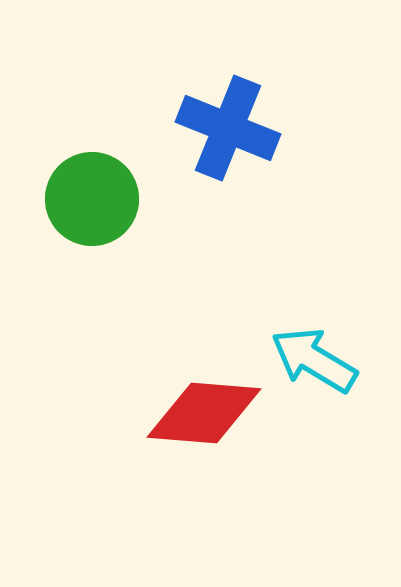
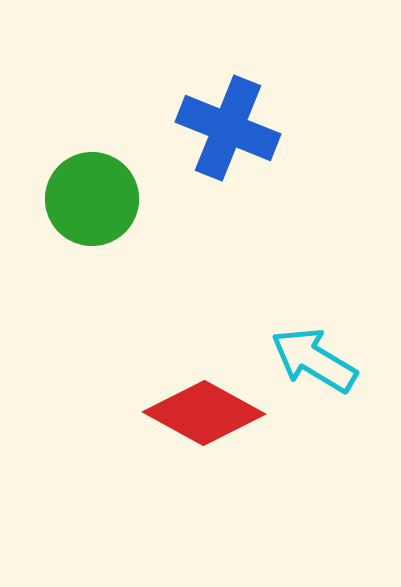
red diamond: rotated 24 degrees clockwise
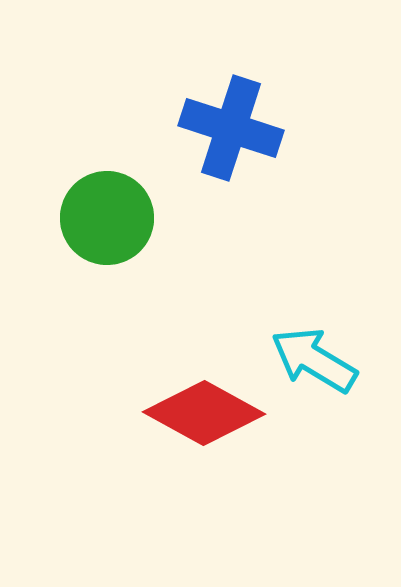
blue cross: moved 3 px right; rotated 4 degrees counterclockwise
green circle: moved 15 px right, 19 px down
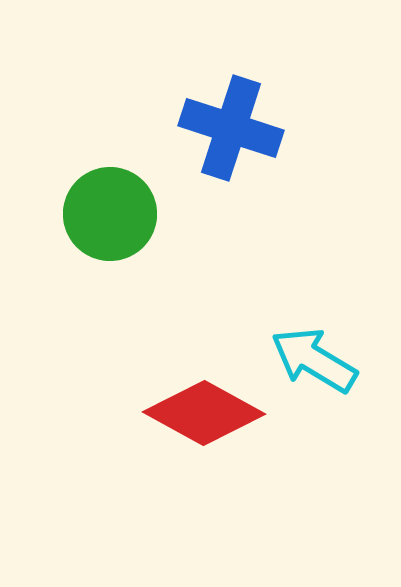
green circle: moved 3 px right, 4 px up
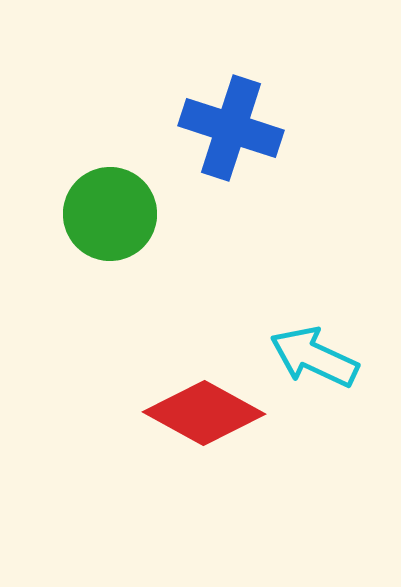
cyan arrow: moved 3 px up; rotated 6 degrees counterclockwise
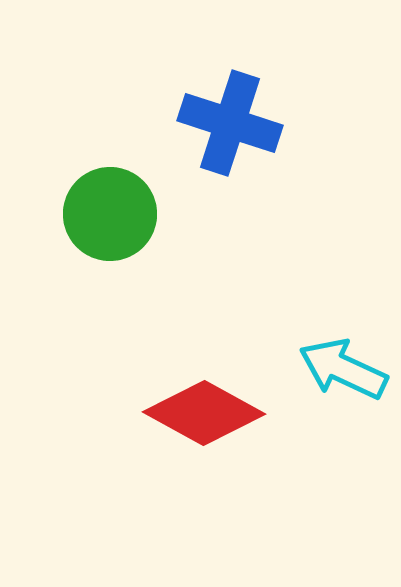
blue cross: moved 1 px left, 5 px up
cyan arrow: moved 29 px right, 12 px down
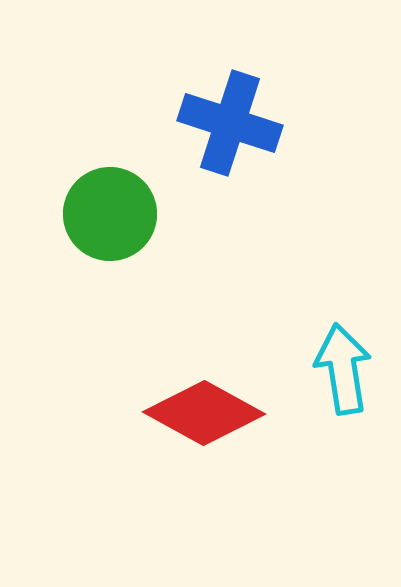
cyan arrow: rotated 56 degrees clockwise
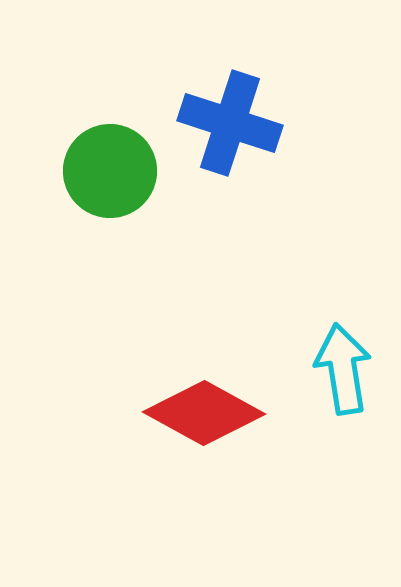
green circle: moved 43 px up
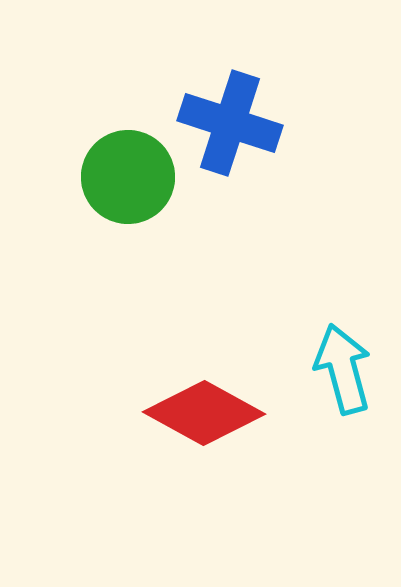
green circle: moved 18 px right, 6 px down
cyan arrow: rotated 6 degrees counterclockwise
